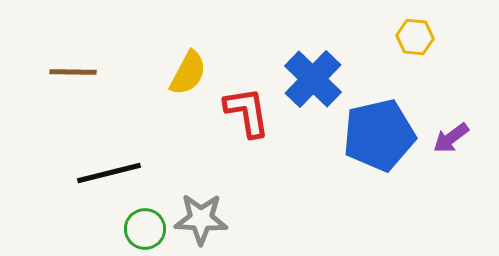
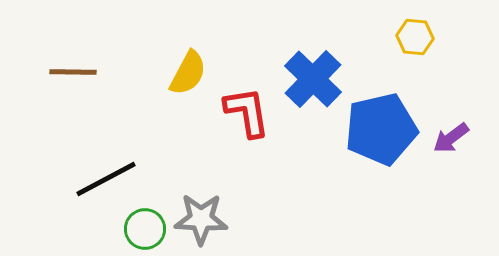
blue pentagon: moved 2 px right, 6 px up
black line: moved 3 px left, 6 px down; rotated 14 degrees counterclockwise
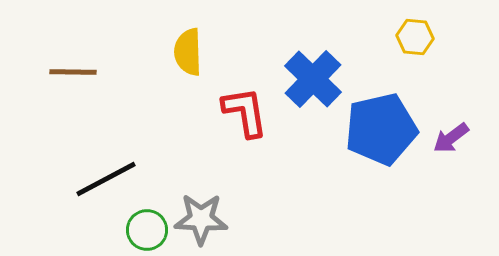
yellow semicircle: moved 21 px up; rotated 150 degrees clockwise
red L-shape: moved 2 px left
green circle: moved 2 px right, 1 px down
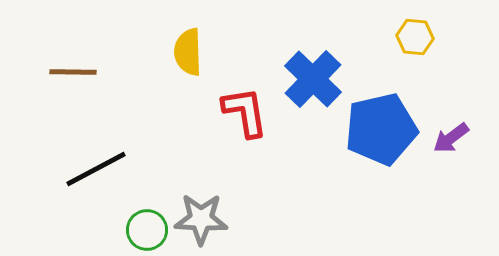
black line: moved 10 px left, 10 px up
